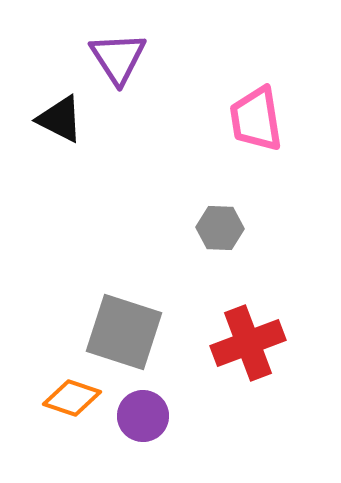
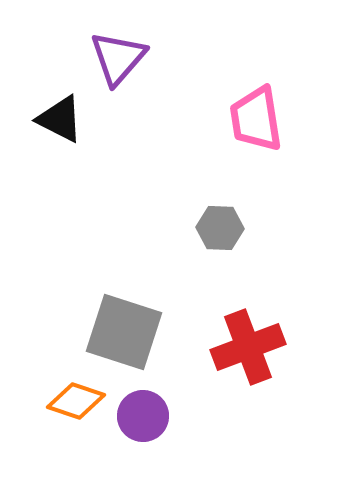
purple triangle: rotated 14 degrees clockwise
red cross: moved 4 px down
orange diamond: moved 4 px right, 3 px down
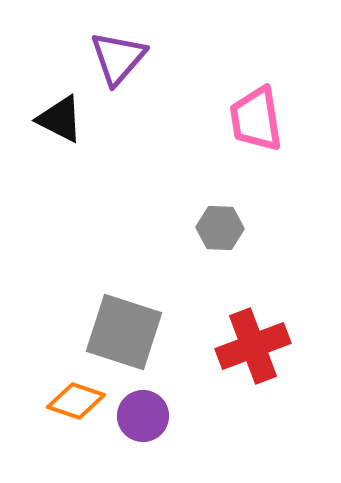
red cross: moved 5 px right, 1 px up
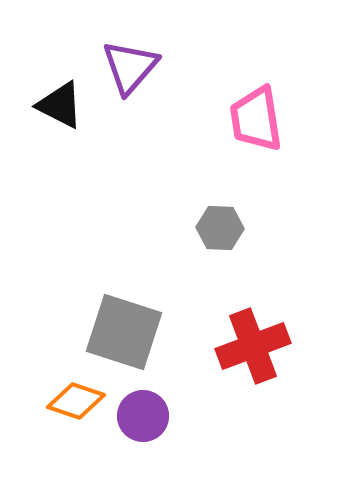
purple triangle: moved 12 px right, 9 px down
black triangle: moved 14 px up
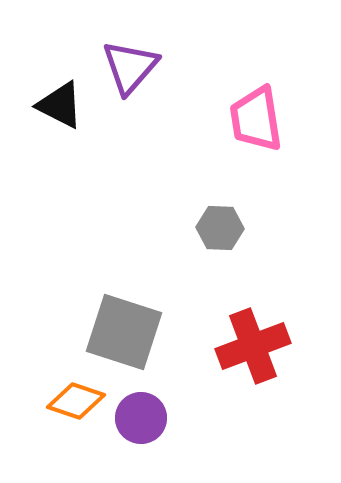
purple circle: moved 2 px left, 2 px down
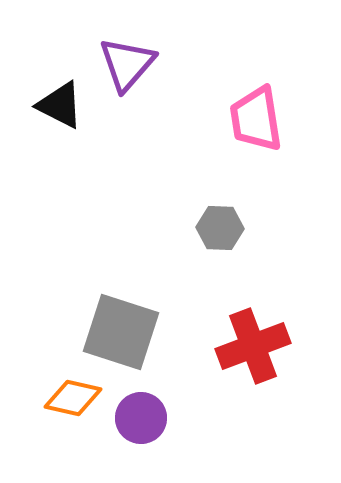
purple triangle: moved 3 px left, 3 px up
gray square: moved 3 px left
orange diamond: moved 3 px left, 3 px up; rotated 6 degrees counterclockwise
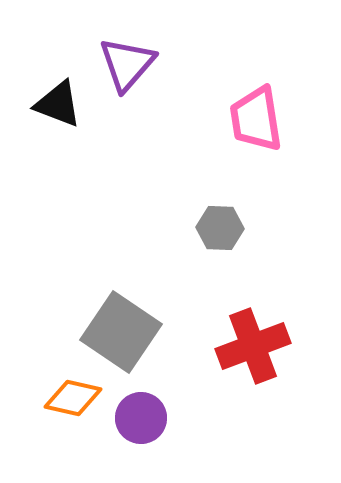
black triangle: moved 2 px left, 1 px up; rotated 6 degrees counterclockwise
gray square: rotated 16 degrees clockwise
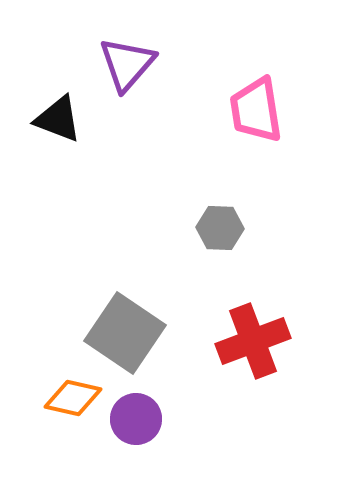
black triangle: moved 15 px down
pink trapezoid: moved 9 px up
gray square: moved 4 px right, 1 px down
red cross: moved 5 px up
purple circle: moved 5 px left, 1 px down
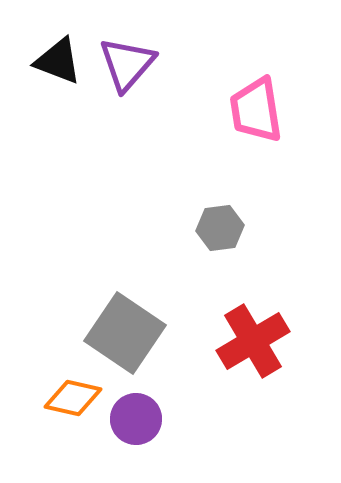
black triangle: moved 58 px up
gray hexagon: rotated 9 degrees counterclockwise
red cross: rotated 10 degrees counterclockwise
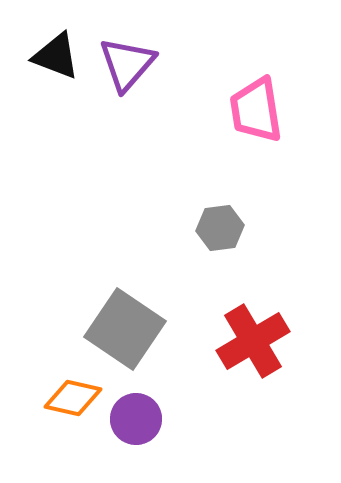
black triangle: moved 2 px left, 5 px up
gray square: moved 4 px up
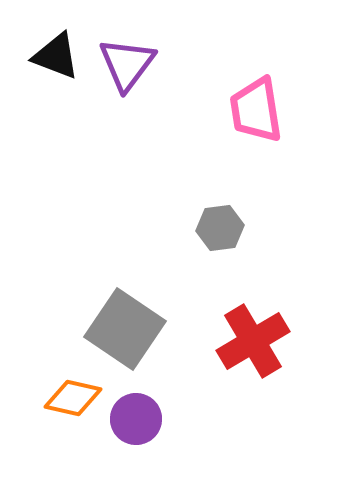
purple triangle: rotated 4 degrees counterclockwise
